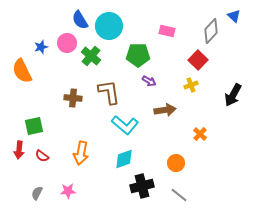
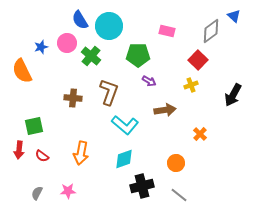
gray diamond: rotated 10 degrees clockwise
brown L-shape: rotated 28 degrees clockwise
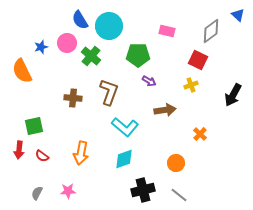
blue triangle: moved 4 px right, 1 px up
red square: rotated 18 degrees counterclockwise
cyan L-shape: moved 2 px down
black cross: moved 1 px right, 4 px down
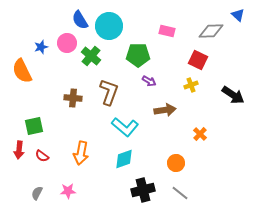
gray diamond: rotated 35 degrees clockwise
black arrow: rotated 85 degrees counterclockwise
gray line: moved 1 px right, 2 px up
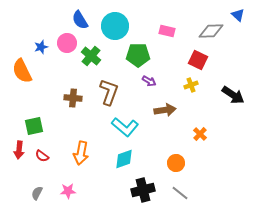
cyan circle: moved 6 px right
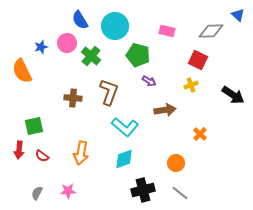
green pentagon: rotated 15 degrees clockwise
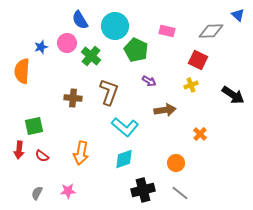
green pentagon: moved 2 px left, 5 px up; rotated 10 degrees clockwise
orange semicircle: rotated 30 degrees clockwise
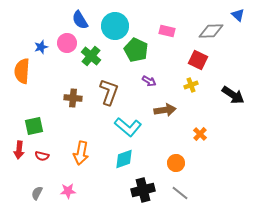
cyan L-shape: moved 3 px right
red semicircle: rotated 24 degrees counterclockwise
